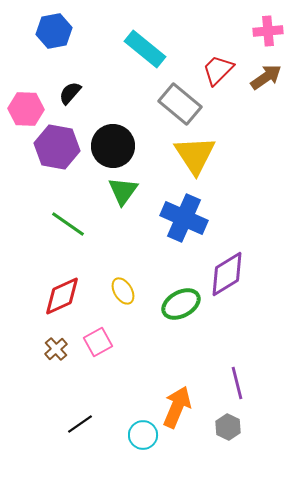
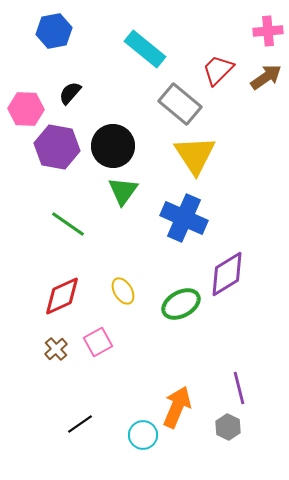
purple line: moved 2 px right, 5 px down
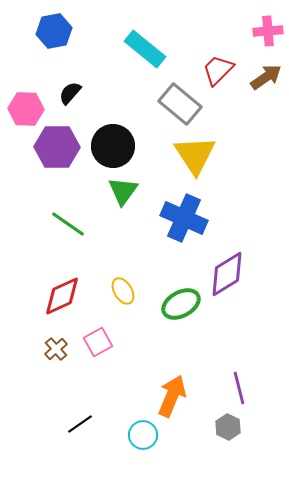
purple hexagon: rotated 9 degrees counterclockwise
orange arrow: moved 5 px left, 11 px up
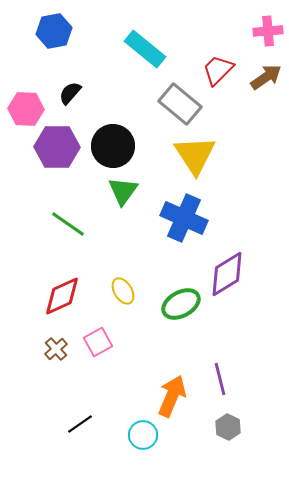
purple line: moved 19 px left, 9 px up
